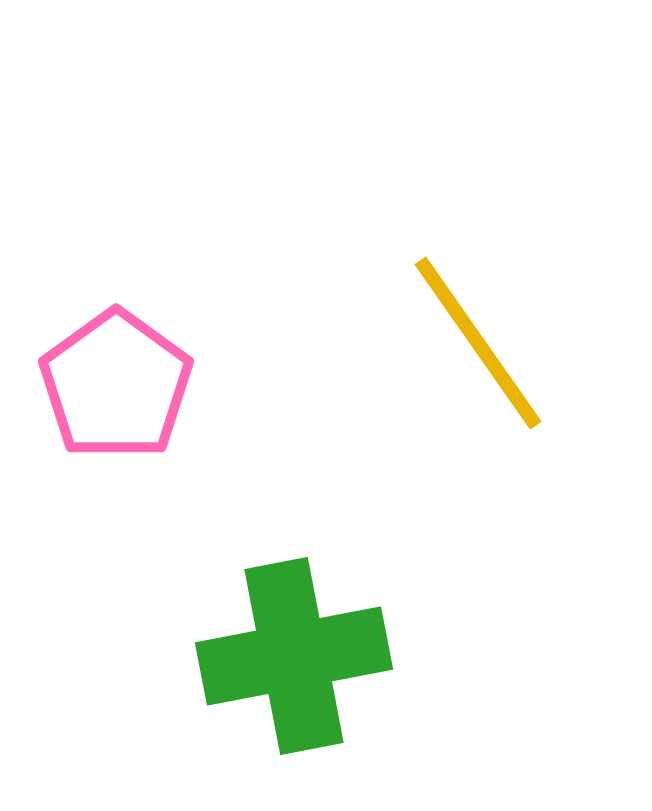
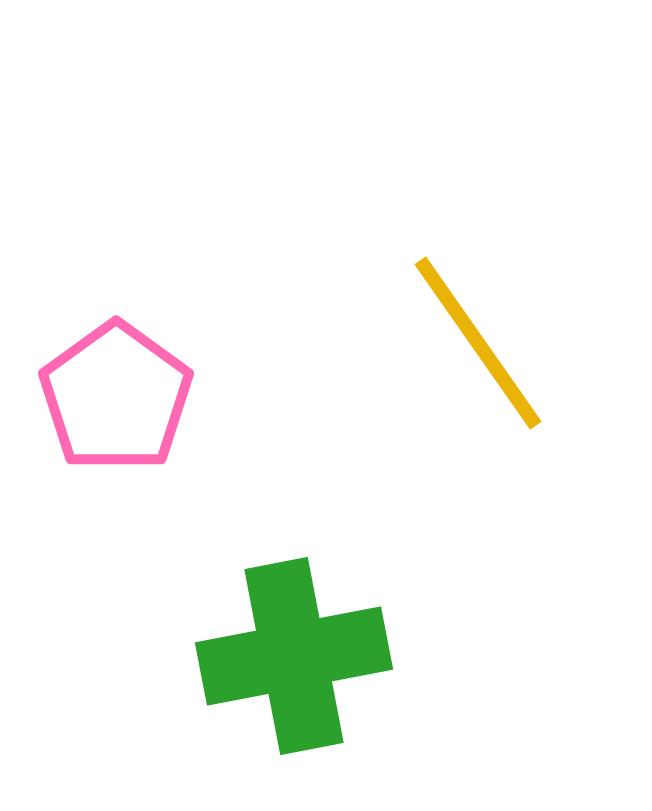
pink pentagon: moved 12 px down
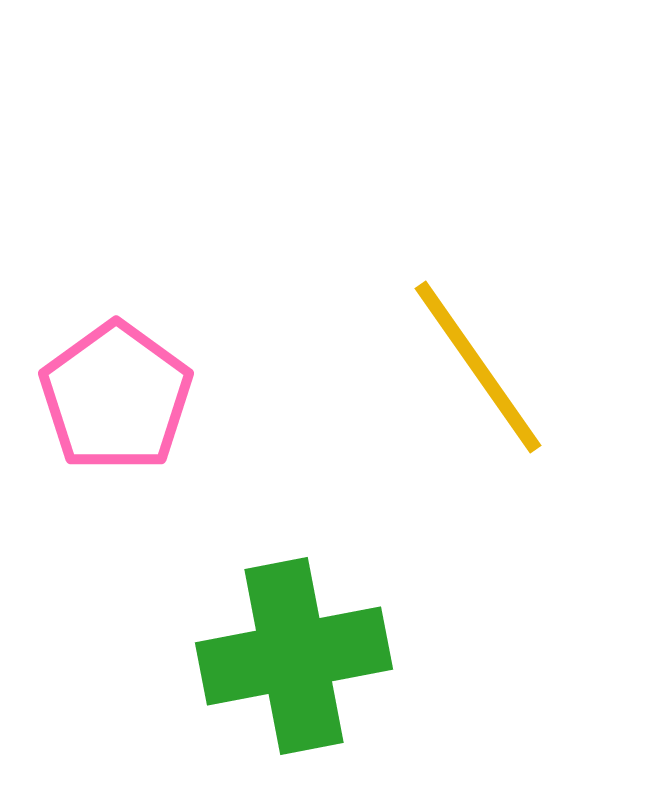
yellow line: moved 24 px down
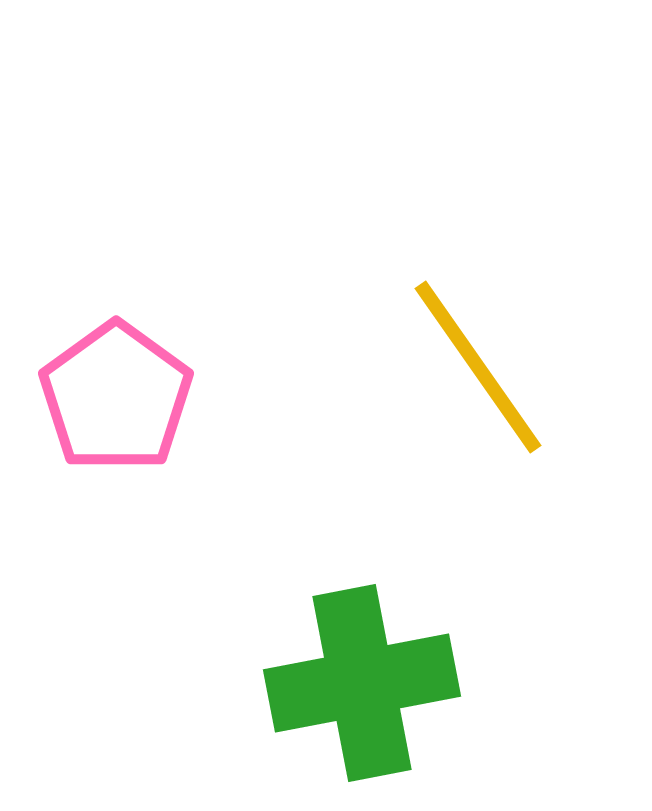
green cross: moved 68 px right, 27 px down
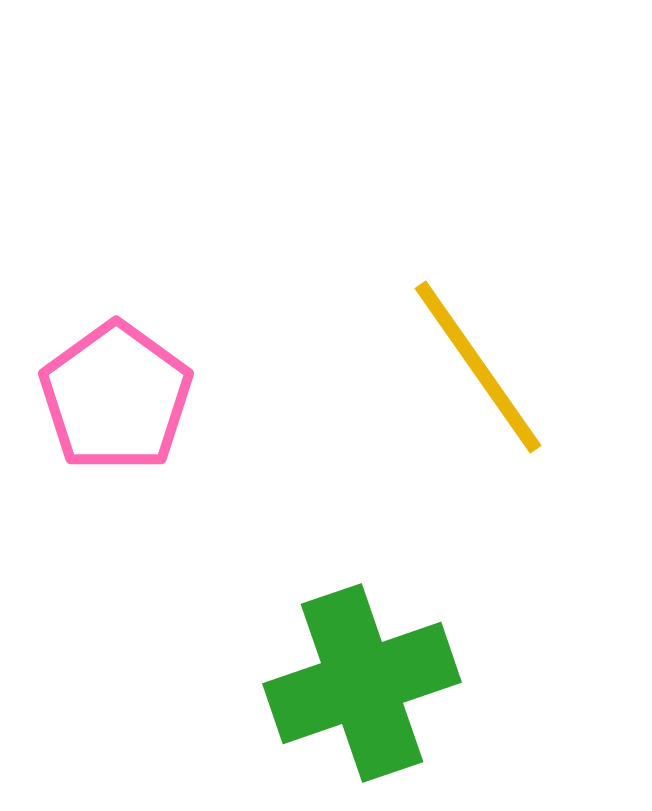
green cross: rotated 8 degrees counterclockwise
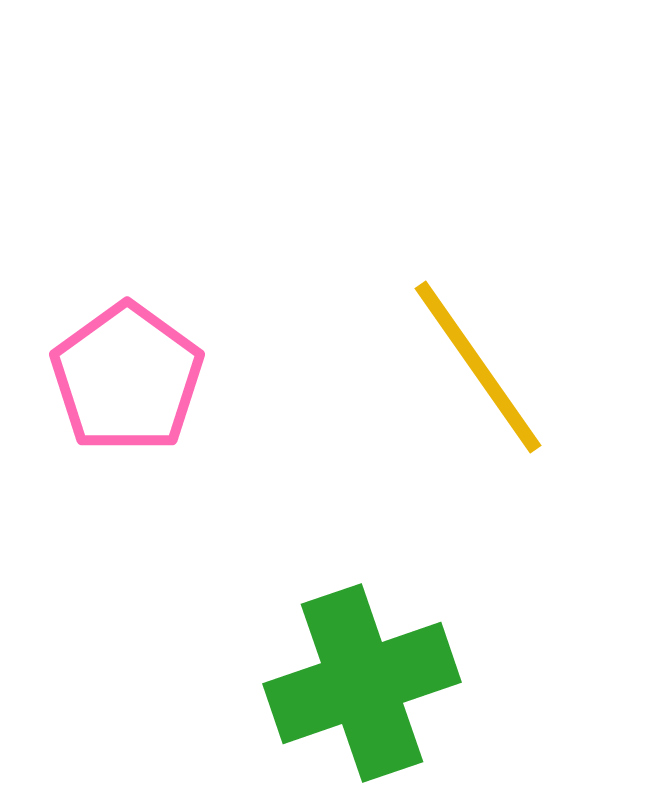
pink pentagon: moved 11 px right, 19 px up
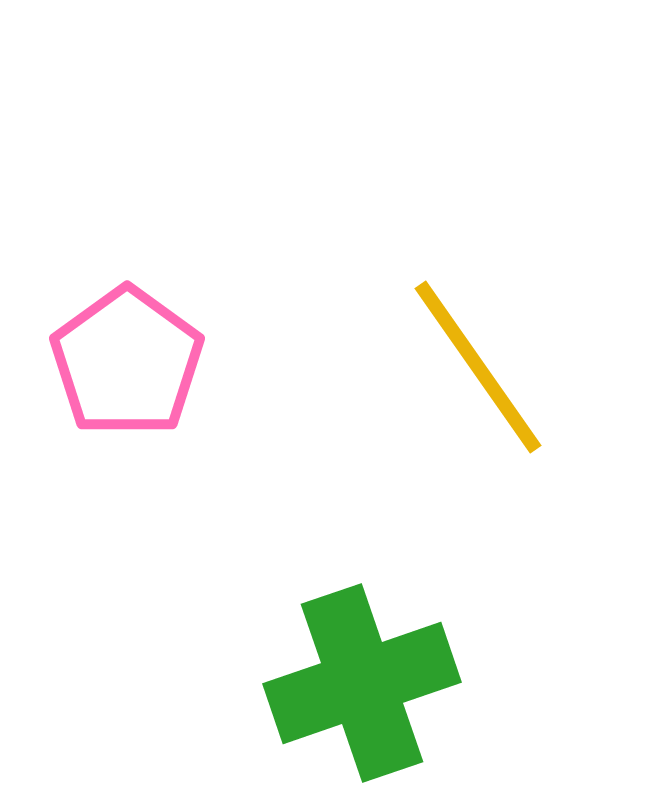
pink pentagon: moved 16 px up
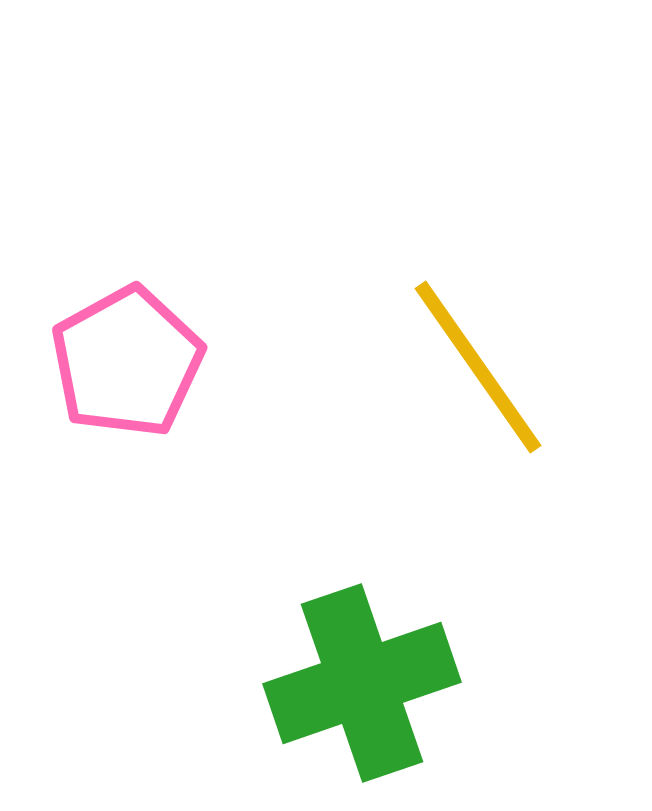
pink pentagon: rotated 7 degrees clockwise
